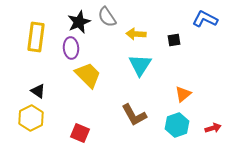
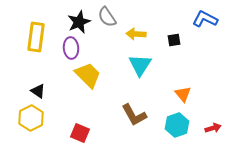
orange triangle: rotated 30 degrees counterclockwise
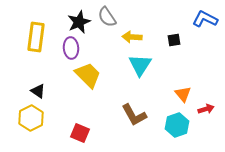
yellow arrow: moved 4 px left, 3 px down
red arrow: moved 7 px left, 19 px up
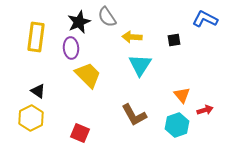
orange triangle: moved 1 px left, 1 px down
red arrow: moved 1 px left, 1 px down
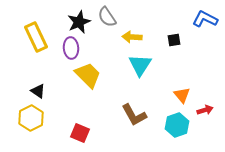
yellow rectangle: rotated 32 degrees counterclockwise
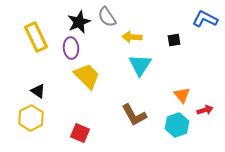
yellow trapezoid: moved 1 px left, 1 px down
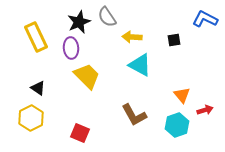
cyan triangle: rotated 35 degrees counterclockwise
black triangle: moved 3 px up
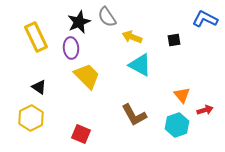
yellow arrow: rotated 18 degrees clockwise
black triangle: moved 1 px right, 1 px up
red square: moved 1 px right, 1 px down
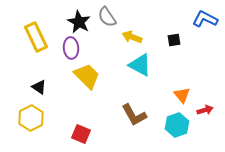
black star: rotated 20 degrees counterclockwise
